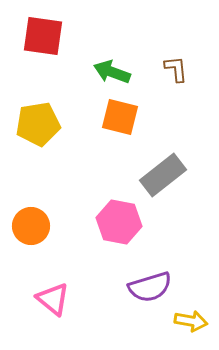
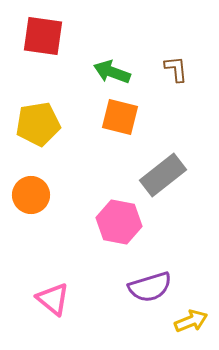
orange circle: moved 31 px up
yellow arrow: rotated 32 degrees counterclockwise
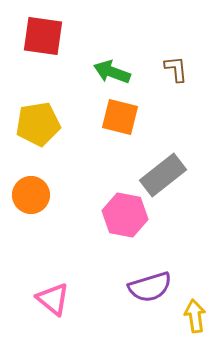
pink hexagon: moved 6 px right, 7 px up
yellow arrow: moved 4 px right, 5 px up; rotated 76 degrees counterclockwise
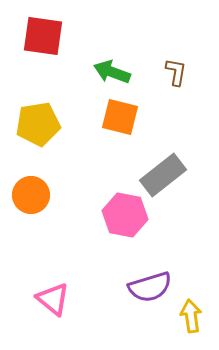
brown L-shape: moved 3 px down; rotated 16 degrees clockwise
yellow arrow: moved 4 px left
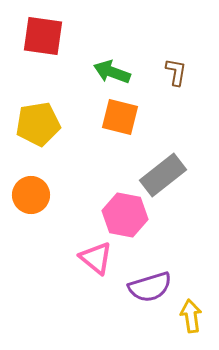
pink triangle: moved 43 px right, 41 px up
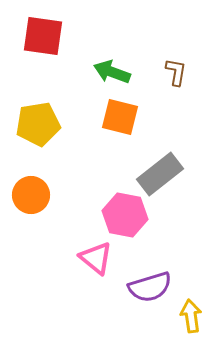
gray rectangle: moved 3 px left, 1 px up
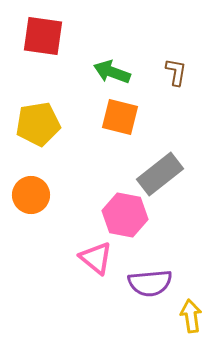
purple semicircle: moved 4 px up; rotated 12 degrees clockwise
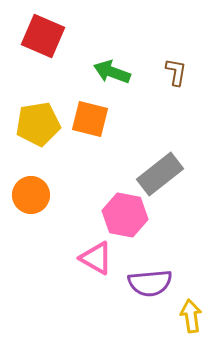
red square: rotated 15 degrees clockwise
orange square: moved 30 px left, 2 px down
pink triangle: rotated 9 degrees counterclockwise
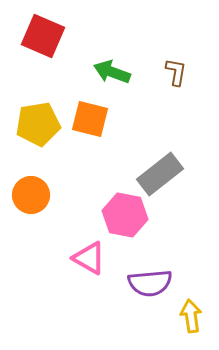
pink triangle: moved 7 px left
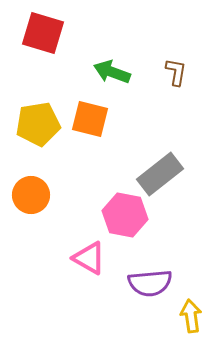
red square: moved 3 px up; rotated 6 degrees counterclockwise
